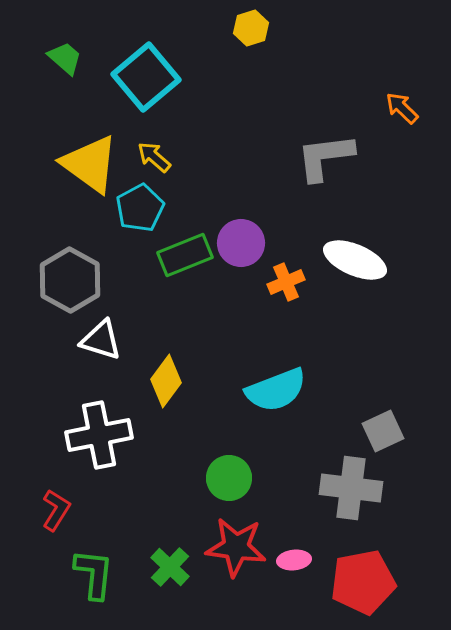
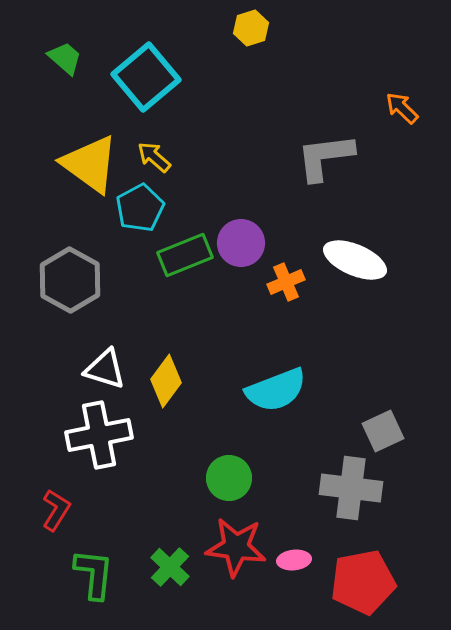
white triangle: moved 4 px right, 29 px down
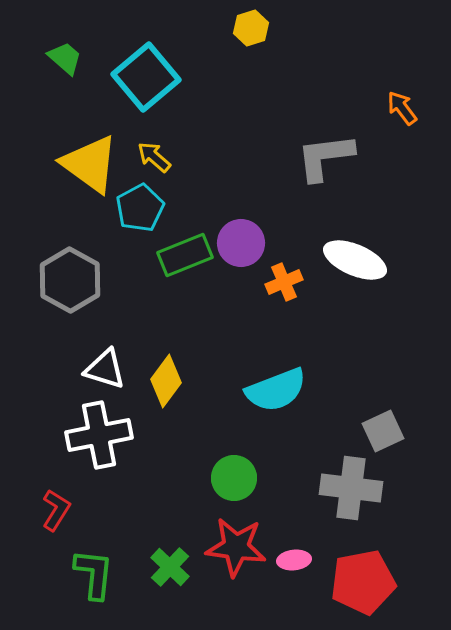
orange arrow: rotated 9 degrees clockwise
orange cross: moved 2 px left
green circle: moved 5 px right
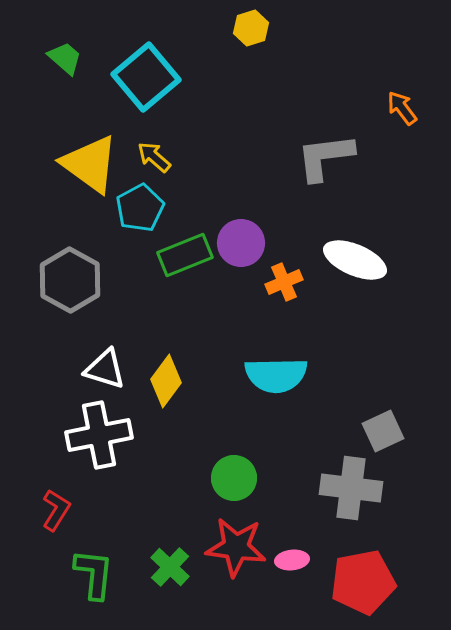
cyan semicircle: moved 15 px up; rotated 20 degrees clockwise
pink ellipse: moved 2 px left
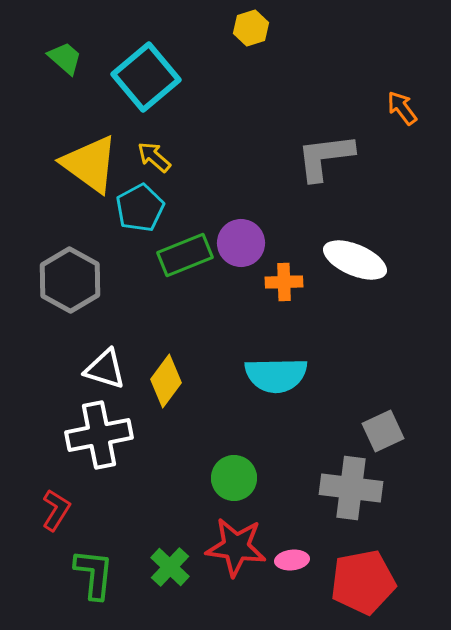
orange cross: rotated 21 degrees clockwise
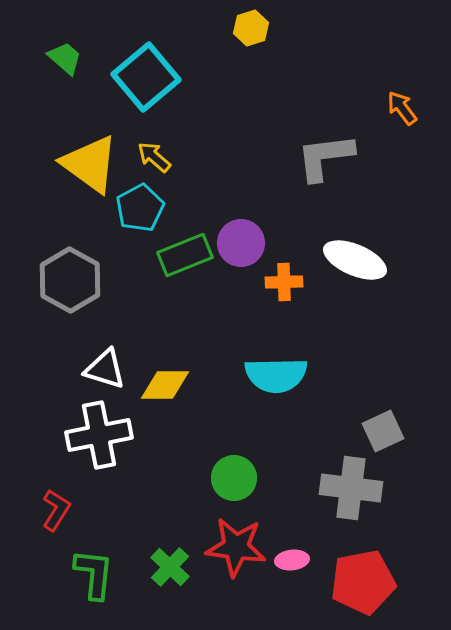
yellow diamond: moved 1 px left, 4 px down; rotated 54 degrees clockwise
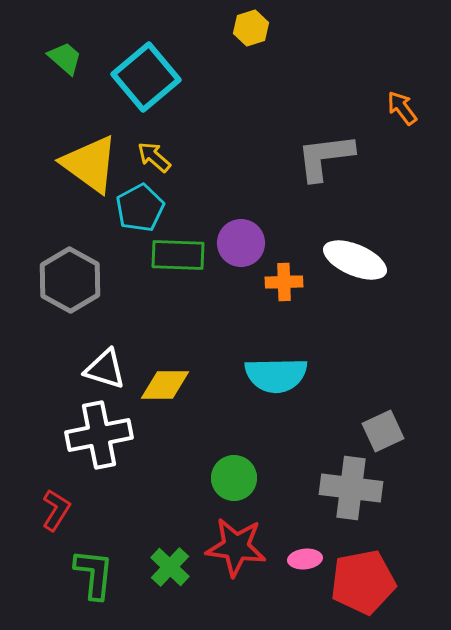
green rectangle: moved 7 px left; rotated 24 degrees clockwise
pink ellipse: moved 13 px right, 1 px up
